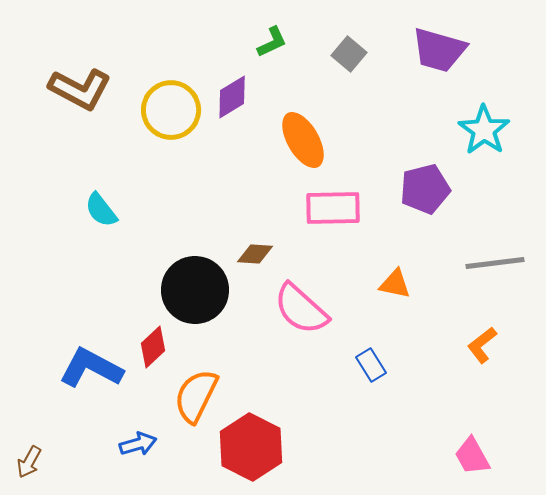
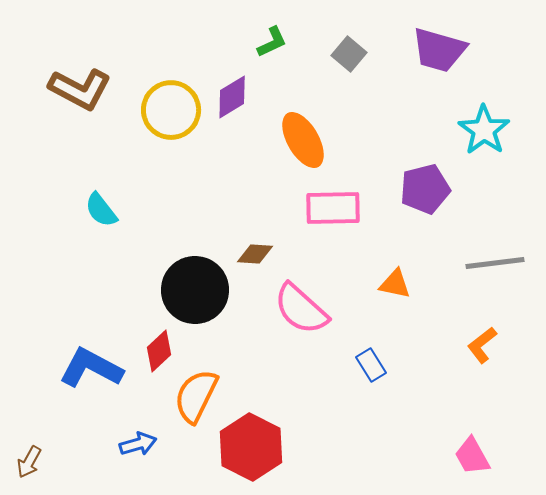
red diamond: moved 6 px right, 4 px down
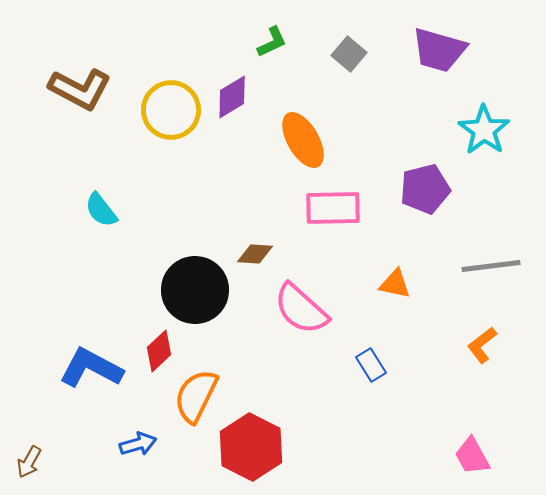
gray line: moved 4 px left, 3 px down
